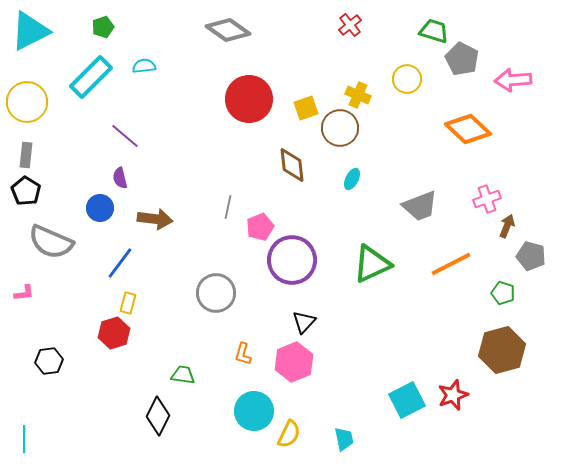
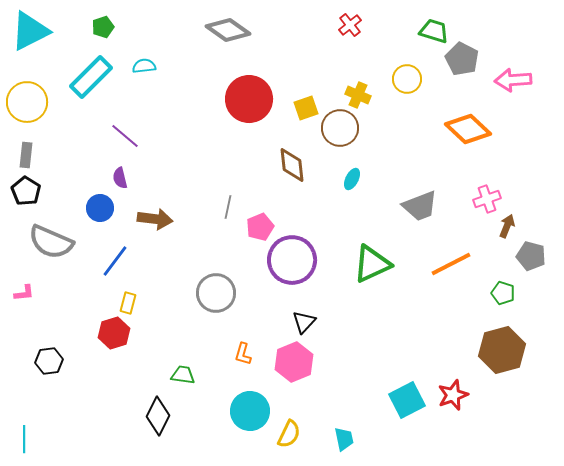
blue line at (120, 263): moved 5 px left, 2 px up
cyan circle at (254, 411): moved 4 px left
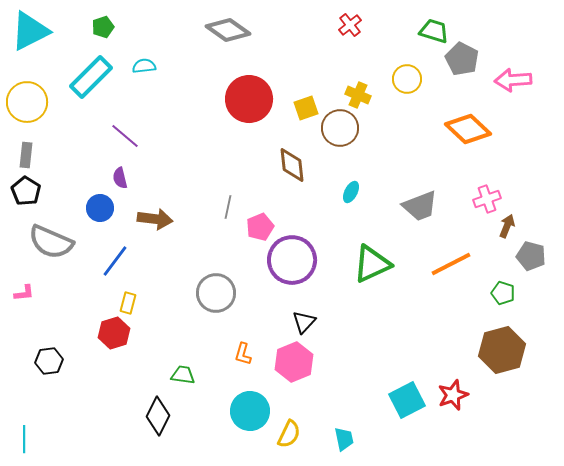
cyan ellipse at (352, 179): moved 1 px left, 13 px down
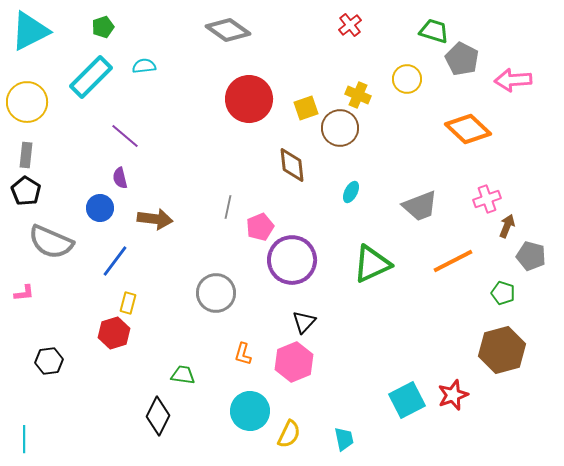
orange line at (451, 264): moved 2 px right, 3 px up
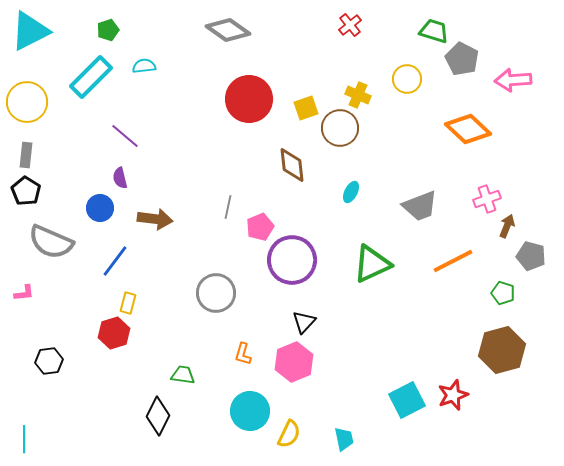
green pentagon at (103, 27): moved 5 px right, 3 px down
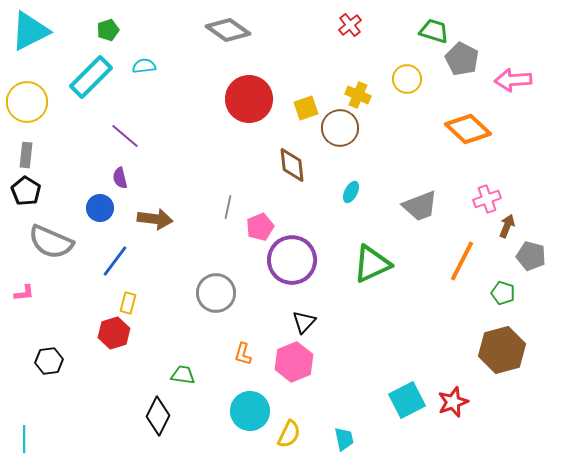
orange line at (453, 261): moved 9 px right; rotated 36 degrees counterclockwise
red star at (453, 395): moved 7 px down
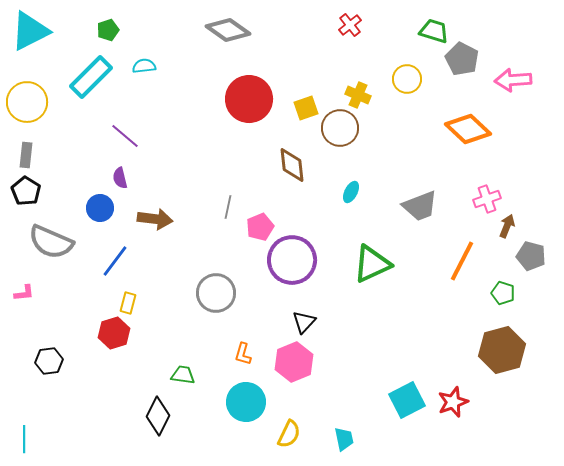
cyan circle at (250, 411): moved 4 px left, 9 px up
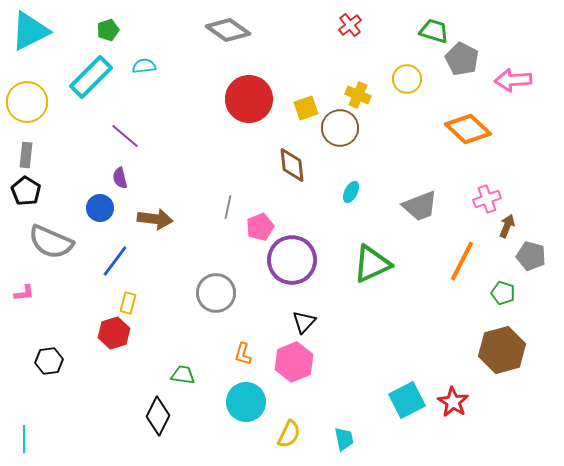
red star at (453, 402): rotated 20 degrees counterclockwise
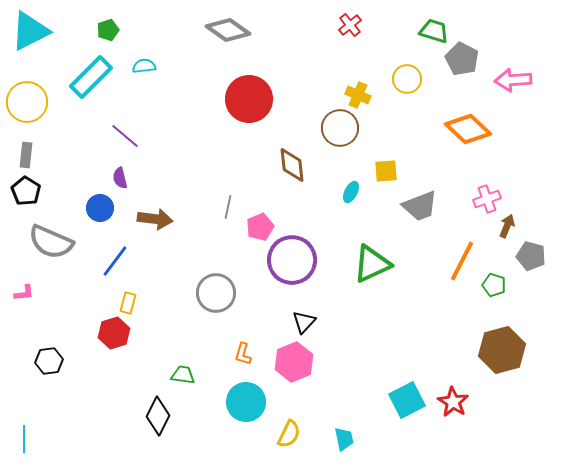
yellow square at (306, 108): moved 80 px right, 63 px down; rotated 15 degrees clockwise
green pentagon at (503, 293): moved 9 px left, 8 px up
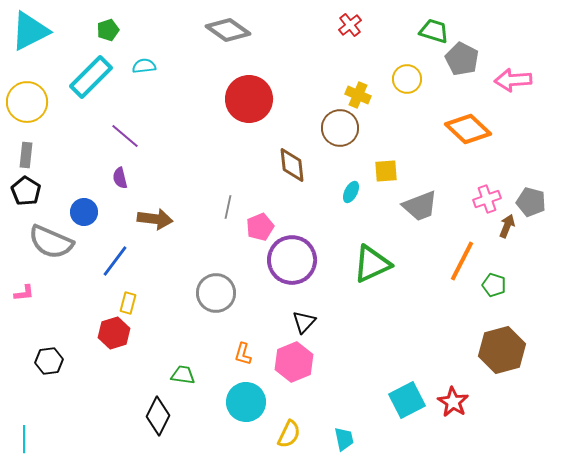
blue circle at (100, 208): moved 16 px left, 4 px down
gray pentagon at (531, 256): moved 54 px up
